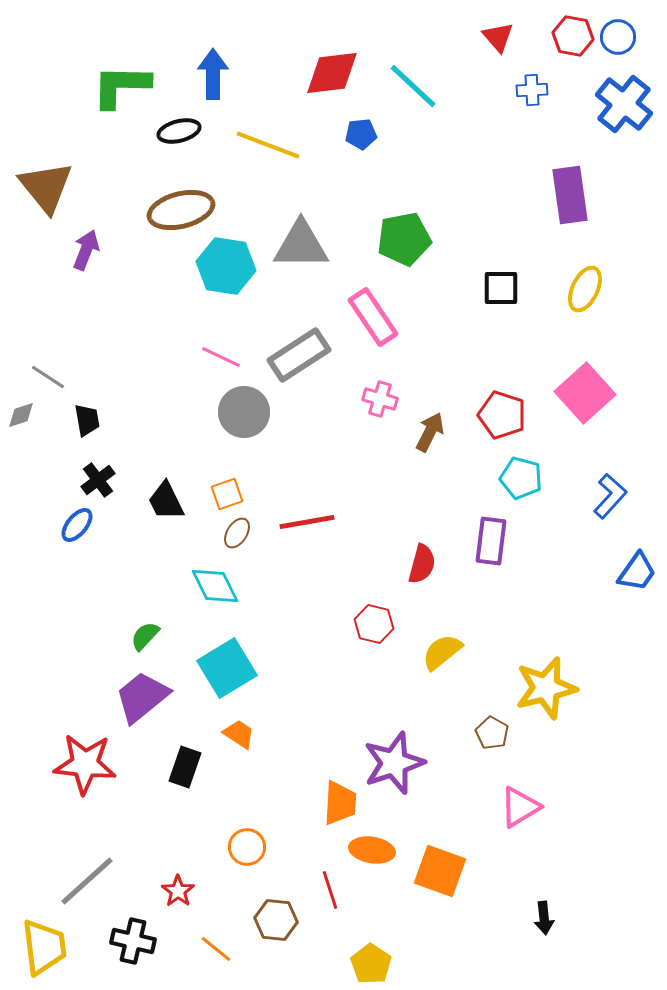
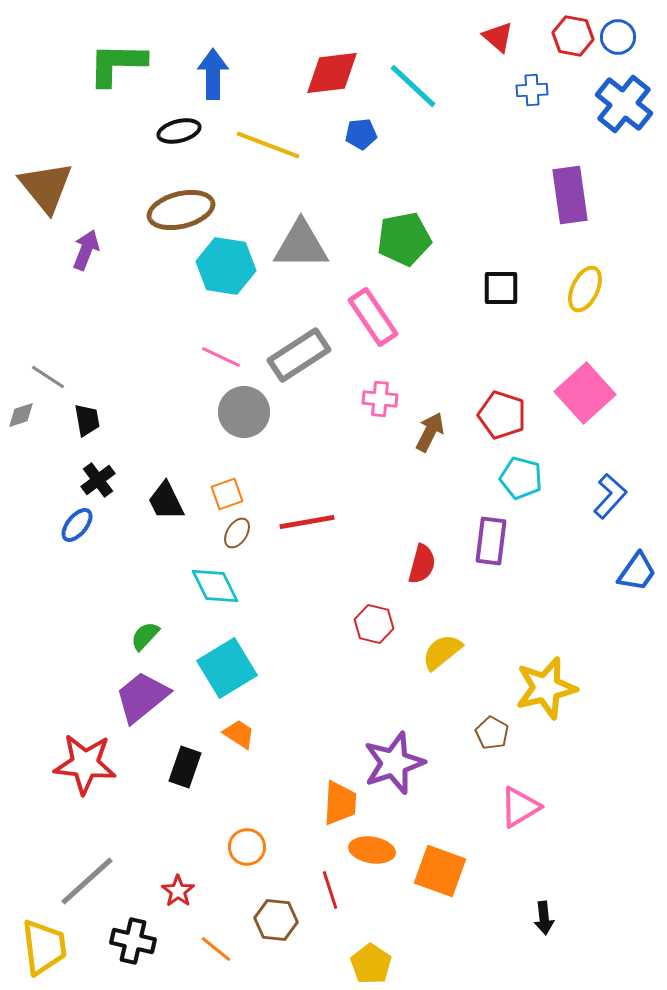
red triangle at (498, 37): rotated 8 degrees counterclockwise
green L-shape at (121, 86): moved 4 px left, 22 px up
pink cross at (380, 399): rotated 12 degrees counterclockwise
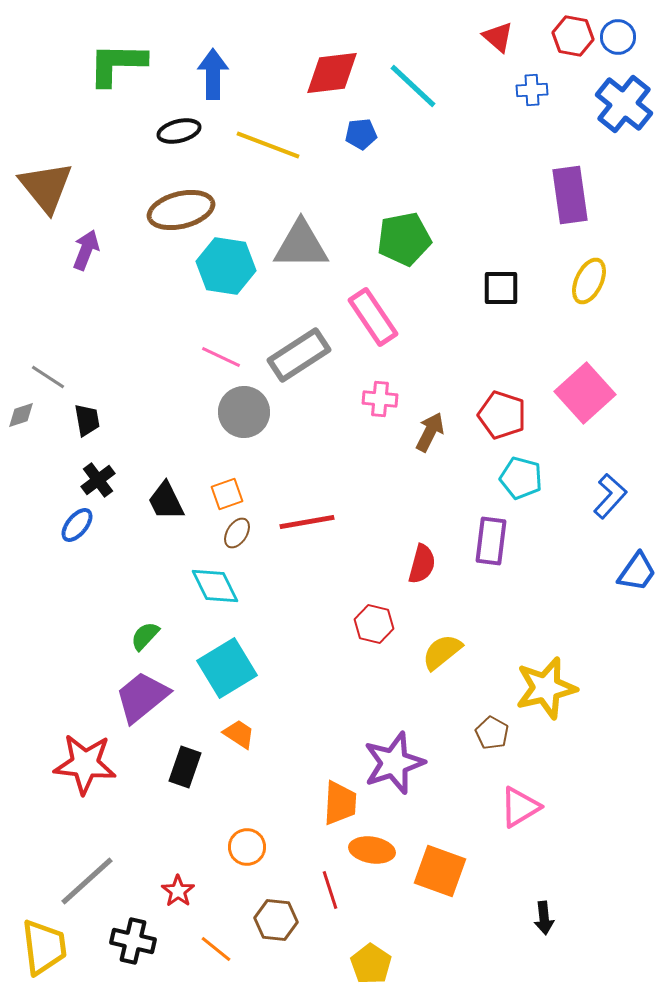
yellow ellipse at (585, 289): moved 4 px right, 8 px up
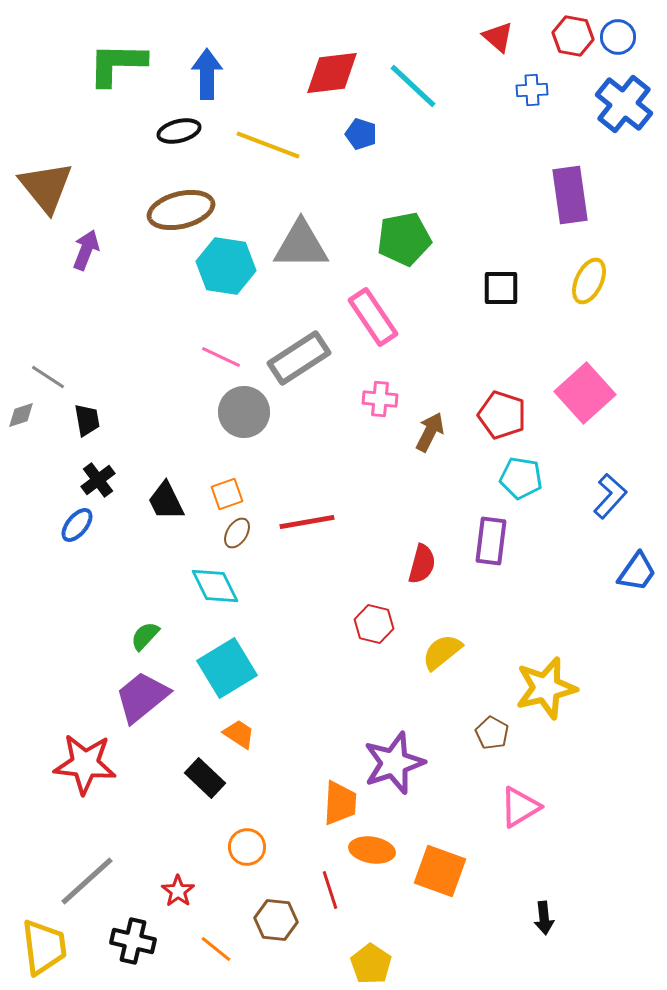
blue arrow at (213, 74): moved 6 px left
blue pentagon at (361, 134): rotated 24 degrees clockwise
gray rectangle at (299, 355): moved 3 px down
cyan pentagon at (521, 478): rotated 6 degrees counterclockwise
black rectangle at (185, 767): moved 20 px right, 11 px down; rotated 66 degrees counterclockwise
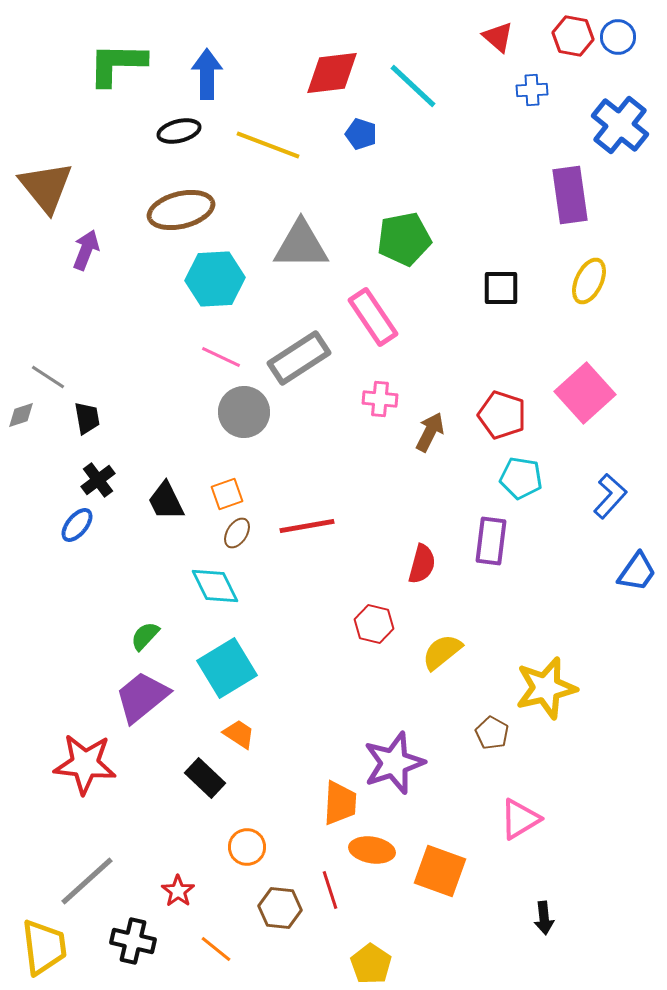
blue cross at (624, 104): moved 4 px left, 21 px down
cyan hexagon at (226, 266): moved 11 px left, 13 px down; rotated 12 degrees counterclockwise
black trapezoid at (87, 420): moved 2 px up
red line at (307, 522): moved 4 px down
pink triangle at (520, 807): moved 12 px down
brown hexagon at (276, 920): moved 4 px right, 12 px up
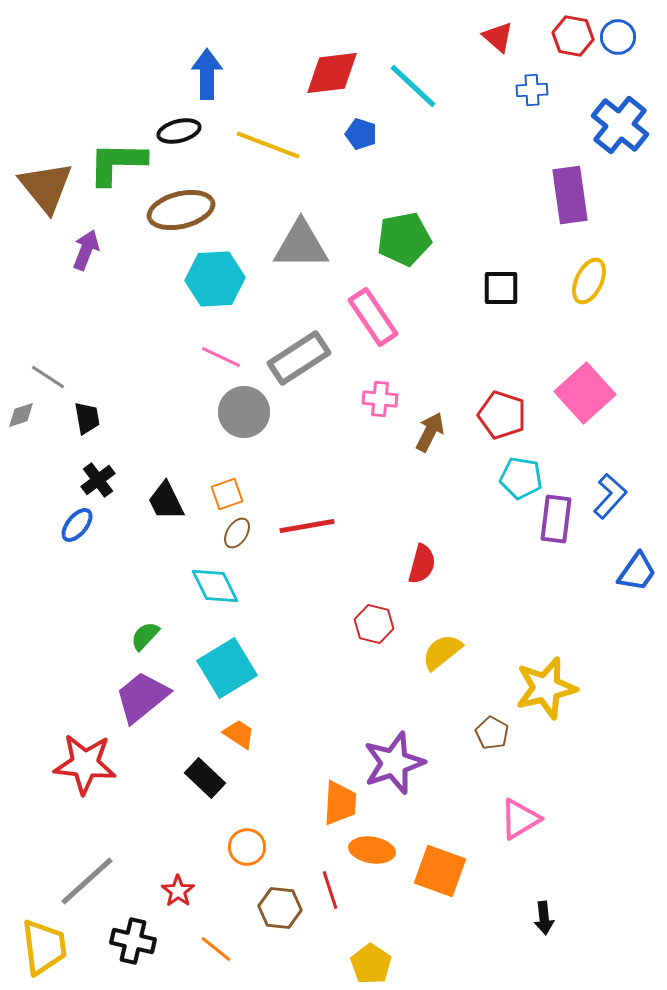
green L-shape at (117, 64): moved 99 px down
purple rectangle at (491, 541): moved 65 px right, 22 px up
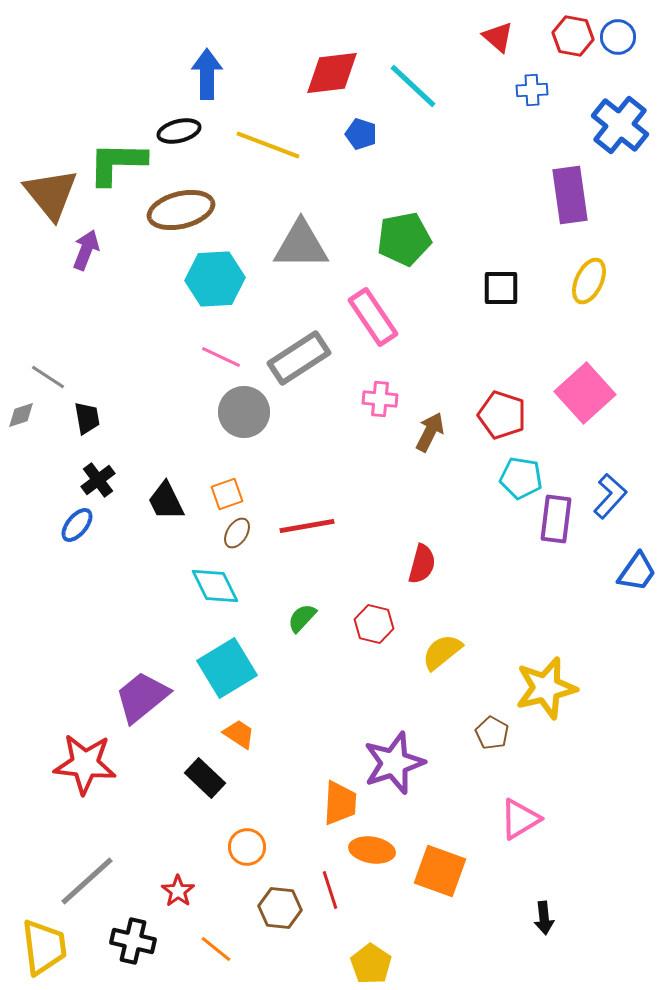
brown triangle at (46, 187): moved 5 px right, 7 px down
green semicircle at (145, 636): moved 157 px right, 18 px up
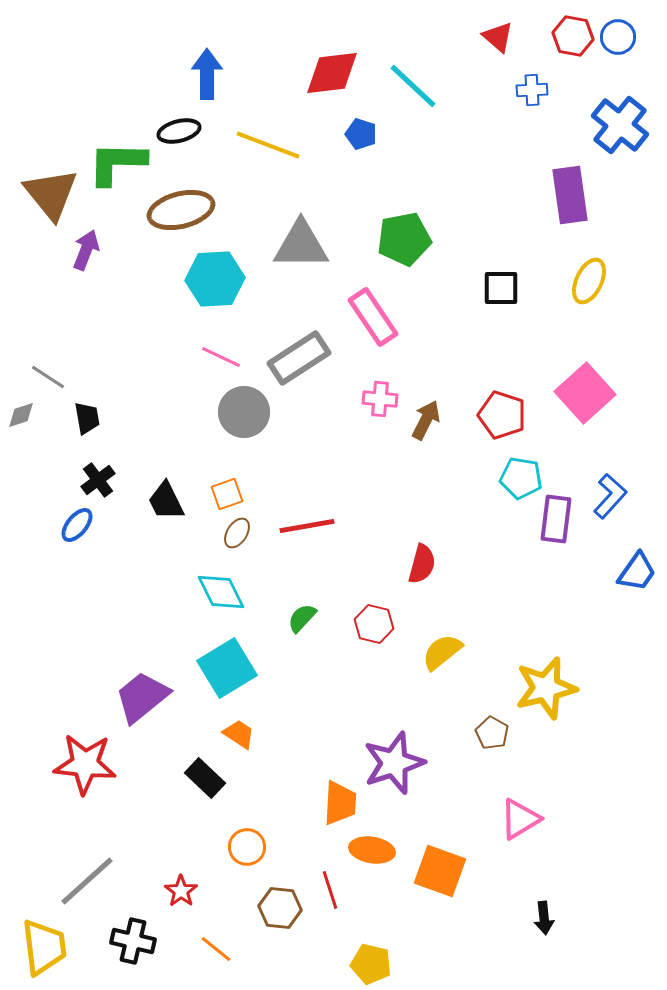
brown arrow at (430, 432): moved 4 px left, 12 px up
cyan diamond at (215, 586): moved 6 px right, 6 px down
red star at (178, 891): moved 3 px right
yellow pentagon at (371, 964): rotated 21 degrees counterclockwise
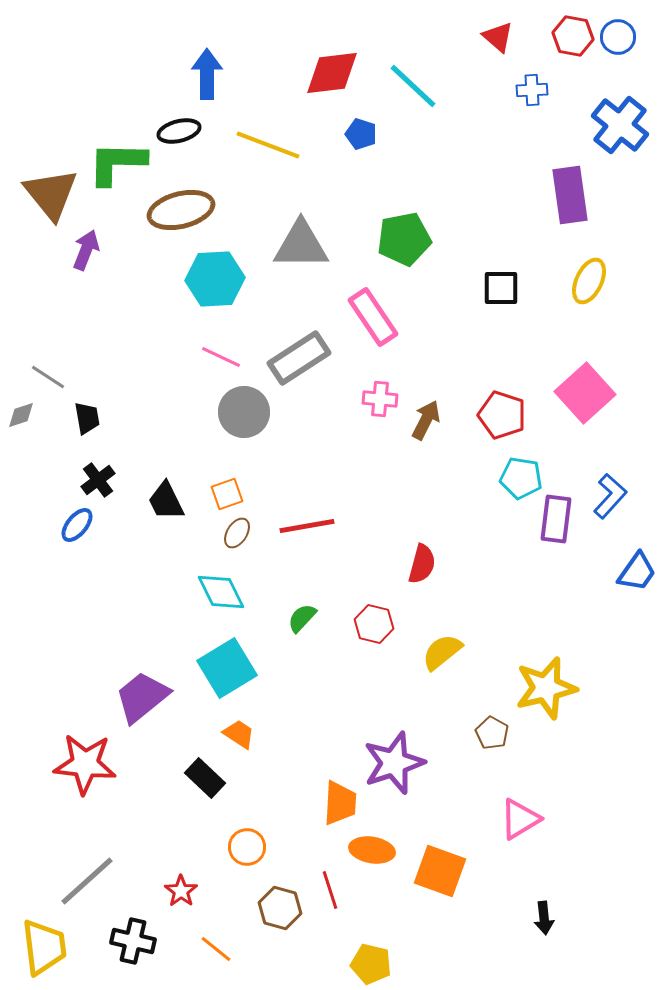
brown hexagon at (280, 908): rotated 9 degrees clockwise
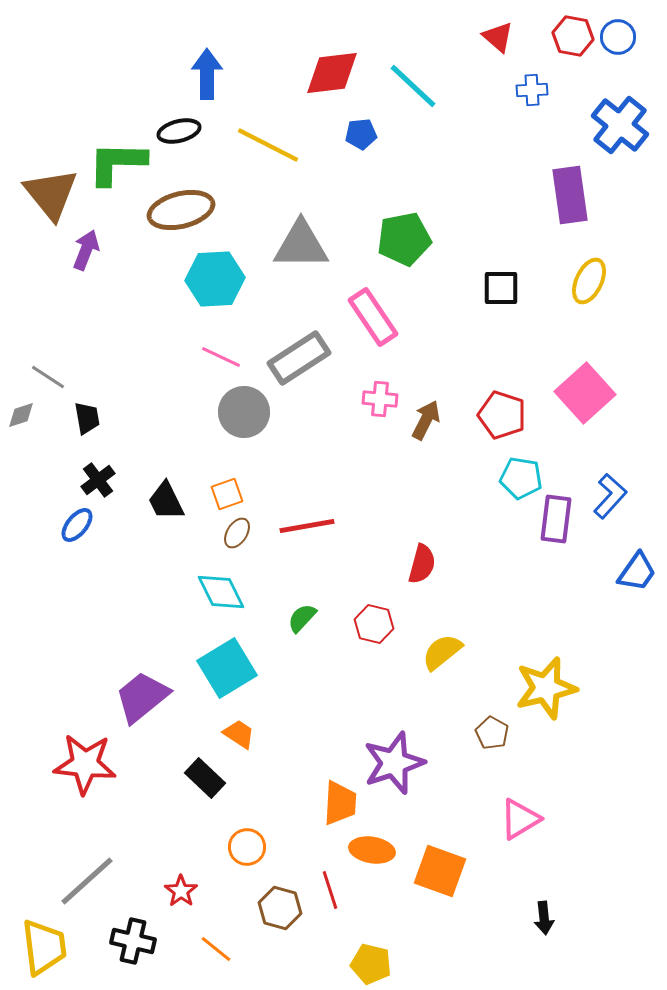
blue pentagon at (361, 134): rotated 24 degrees counterclockwise
yellow line at (268, 145): rotated 6 degrees clockwise
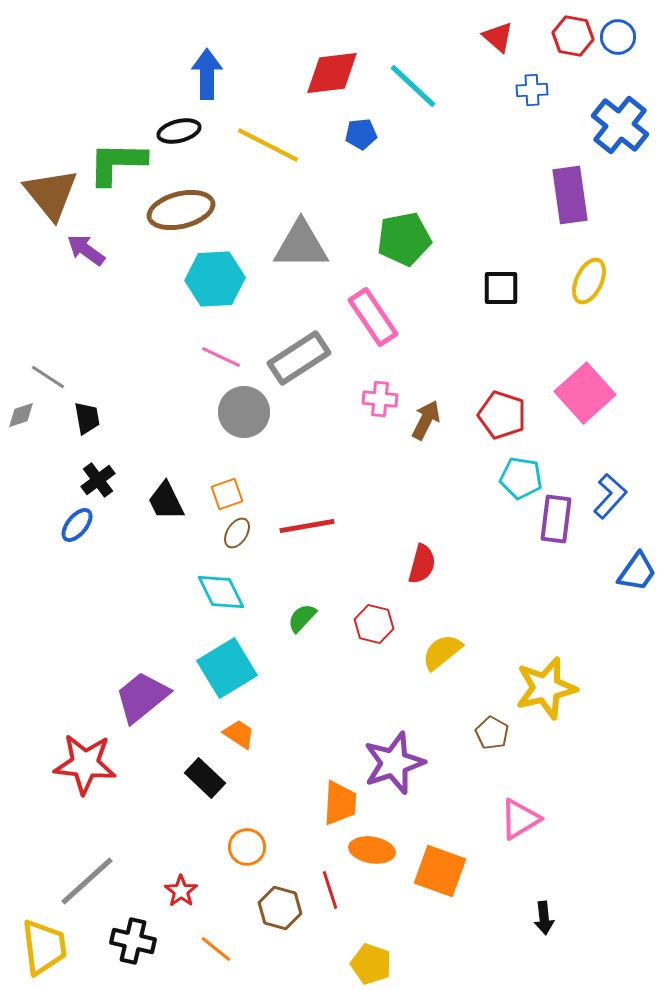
purple arrow at (86, 250): rotated 75 degrees counterclockwise
yellow pentagon at (371, 964): rotated 6 degrees clockwise
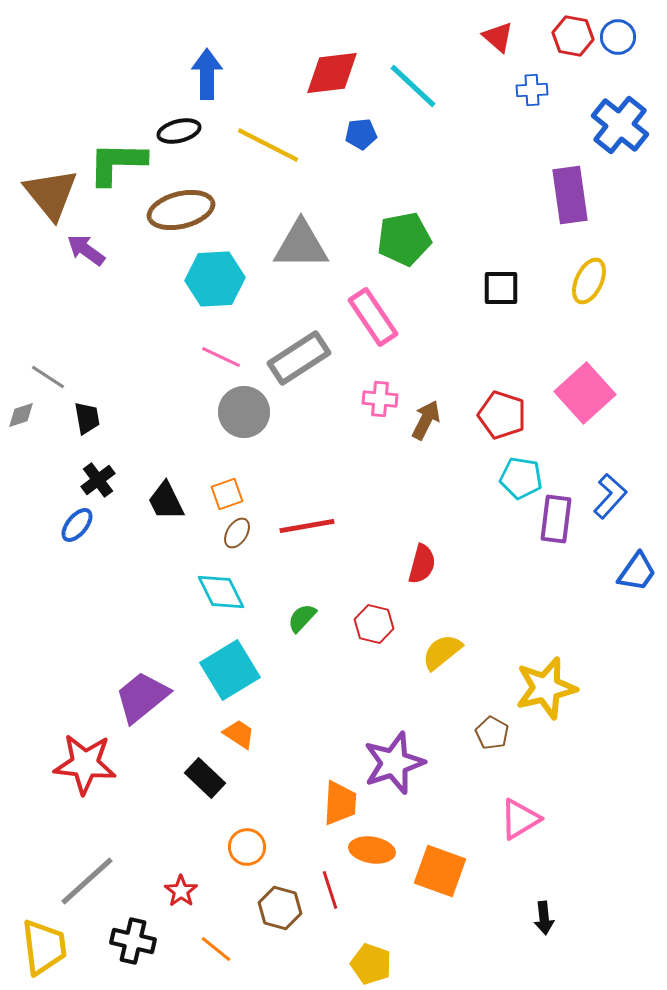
cyan square at (227, 668): moved 3 px right, 2 px down
